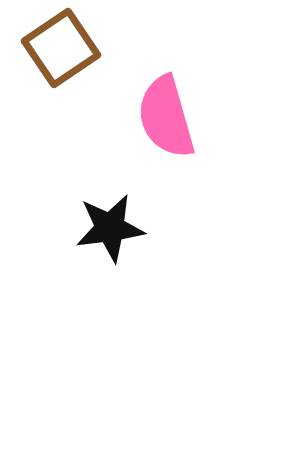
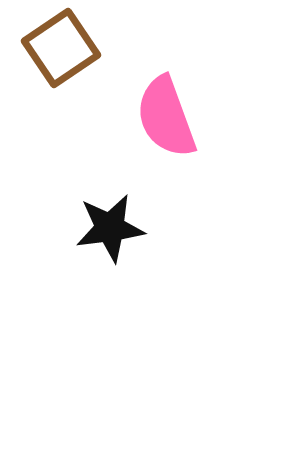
pink semicircle: rotated 4 degrees counterclockwise
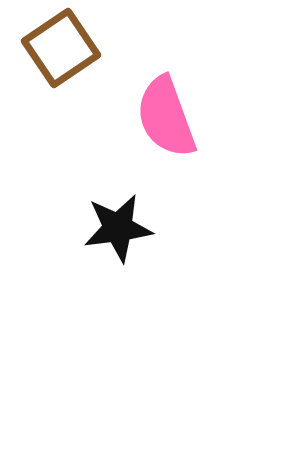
black star: moved 8 px right
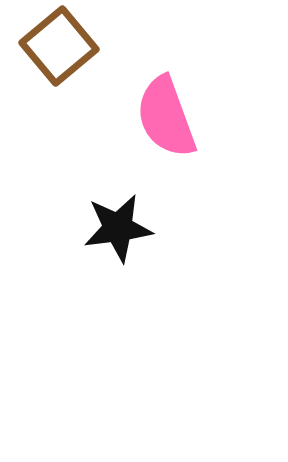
brown square: moved 2 px left, 2 px up; rotated 6 degrees counterclockwise
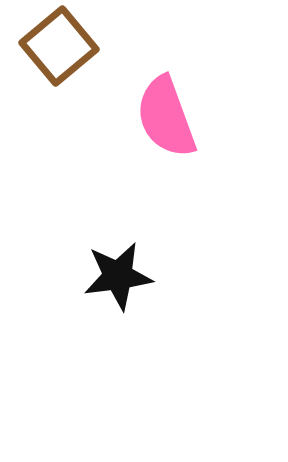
black star: moved 48 px down
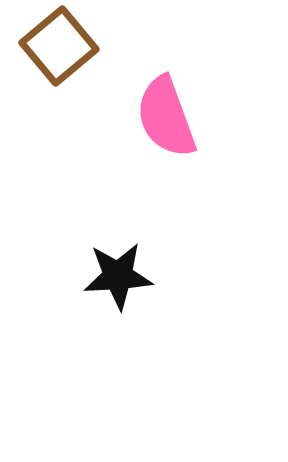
black star: rotated 4 degrees clockwise
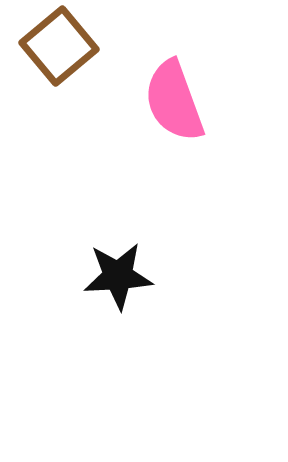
pink semicircle: moved 8 px right, 16 px up
